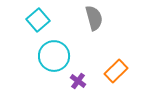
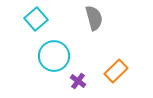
cyan square: moved 2 px left, 1 px up
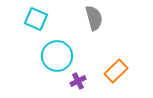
cyan square: rotated 25 degrees counterclockwise
cyan circle: moved 3 px right
purple cross: rotated 28 degrees clockwise
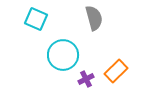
cyan circle: moved 6 px right, 1 px up
purple cross: moved 8 px right, 2 px up
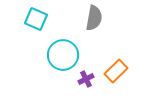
gray semicircle: rotated 25 degrees clockwise
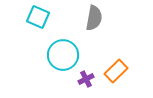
cyan square: moved 2 px right, 2 px up
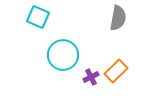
gray semicircle: moved 24 px right
purple cross: moved 5 px right, 2 px up
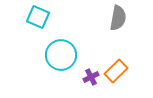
cyan circle: moved 2 px left
